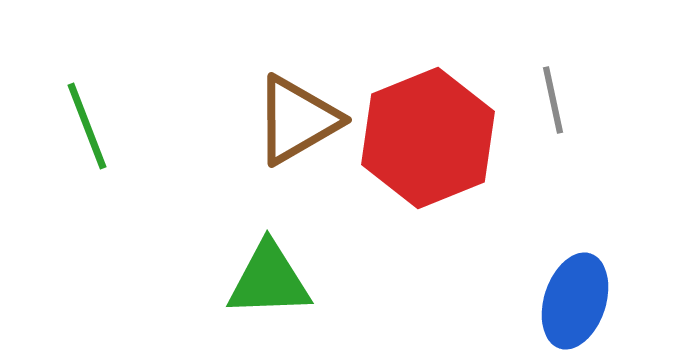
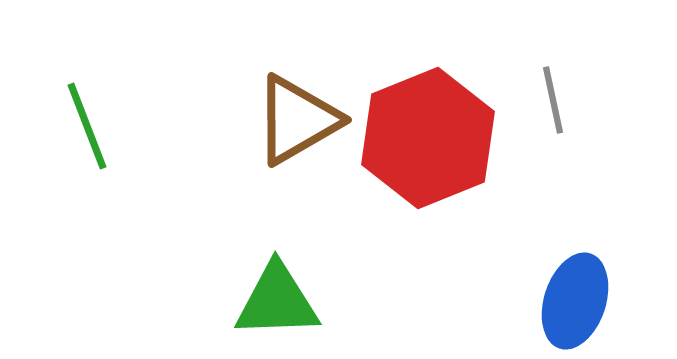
green triangle: moved 8 px right, 21 px down
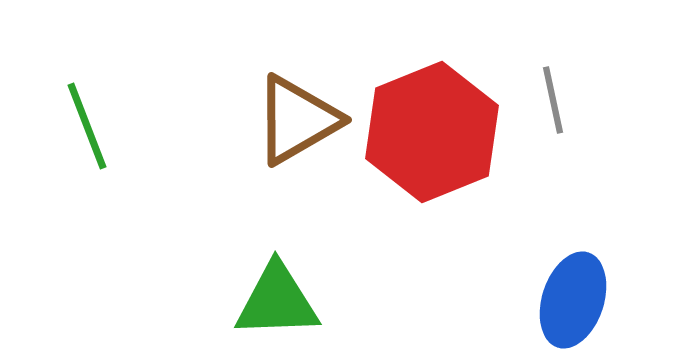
red hexagon: moved 4 px right, 6 px up
blue ellipse: moved 2 px left, 1 px up
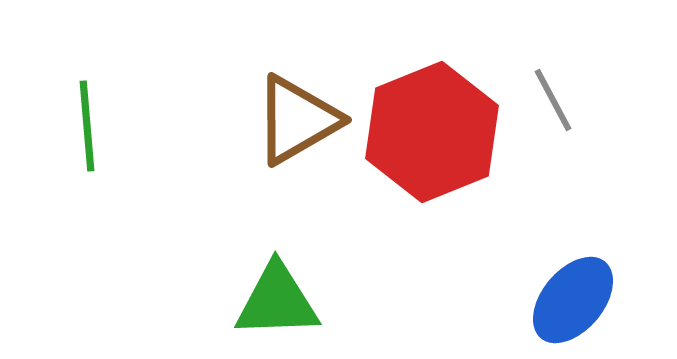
gray line: rotated 16 degrees counterclockwise
green line: rotated 16 degrees clockwise
blue ellipse: rotated 22 degrees clockwise
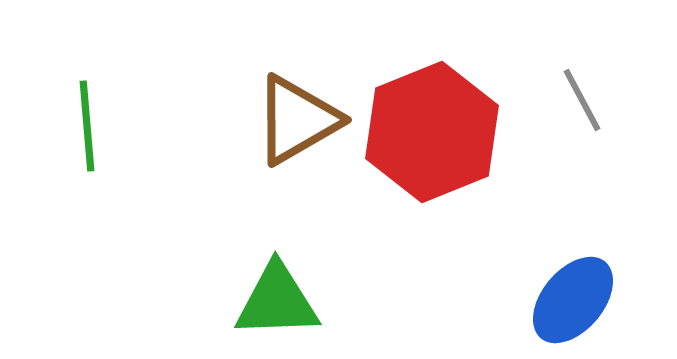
gray line: moved 29 px right
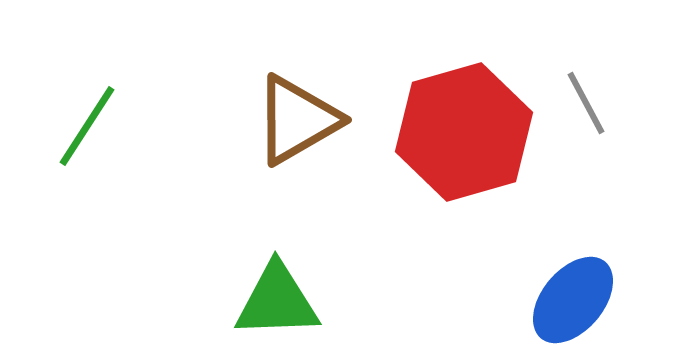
gray line: moved 4 px right, 3 px down
green line: rotated 38 degrees clockwise
red hexagon: moved 32 px right; rotated 6 degrees clockwise
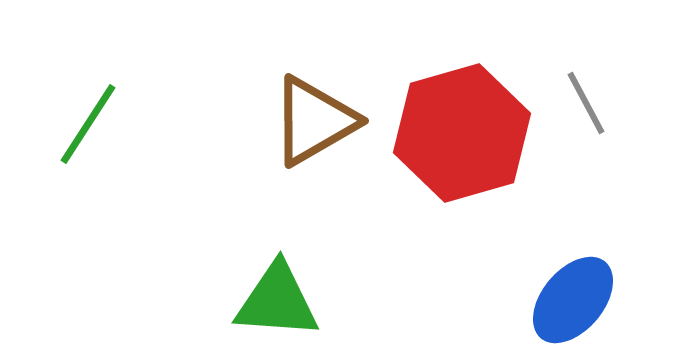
brown triangle: moved 17 px right, 1 px down
green line: moved 1 px right, 2 px up
red hexagon: moved 2 px left, 1 px down
green triangle: rotated 6 degrees clockwise
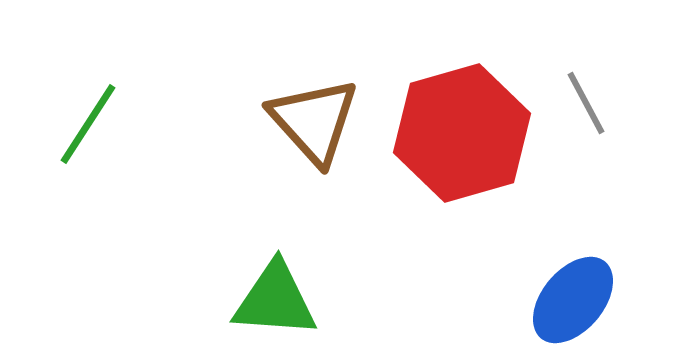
brown triangle: rotated 42 degrees counterclockwise
green triangle: moved 2 px left, 1 px up
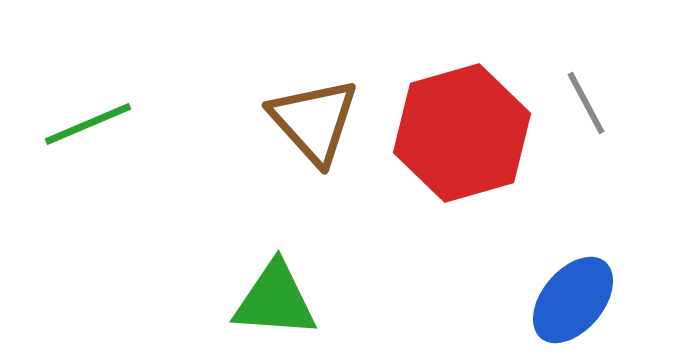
green line: rotated 34 degrees clockwise
